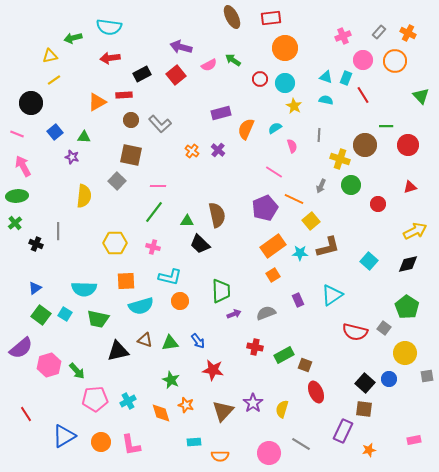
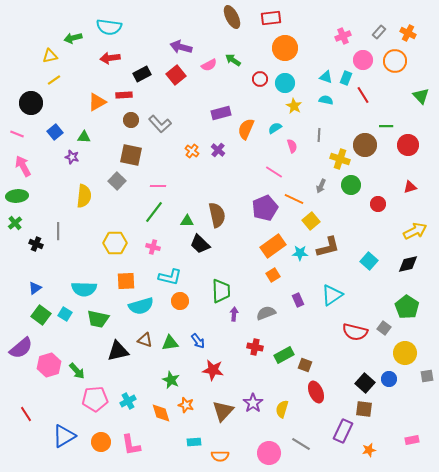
purple arrow at (234, 314): rotated 64 degrees counterclockwise
pink rectangle at (414, 440): moved 2 px left
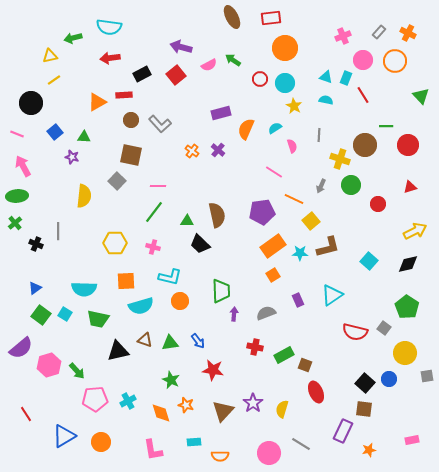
purple pentagon at (265, 208): moved 3 px left, 4 px down; rotated 15 degrees clockwise
pink L-shape at (131, 445): moved 22 px right, 5 px down
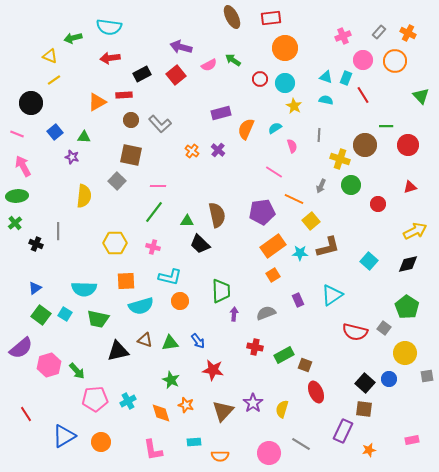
yellow triangle at (50, 56): rotated 35 degrees clockwise
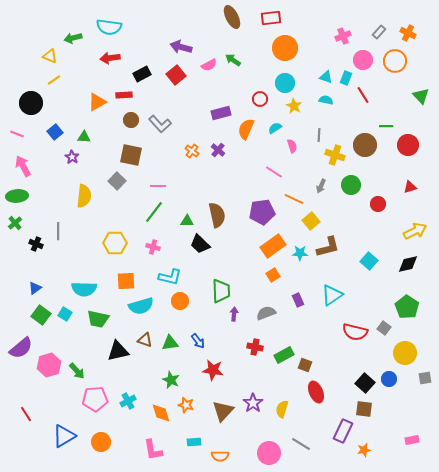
red circle at (260, 79): moved 20 px down
purple star at (72, 157): rotated 16 degrees clockwise
yellow cross at (340, 159): moved 5 px left, 4 px up
gray square at (427, 376): moved 2 px left, 2 px down
orange star at (369, 450): moved 5 px left
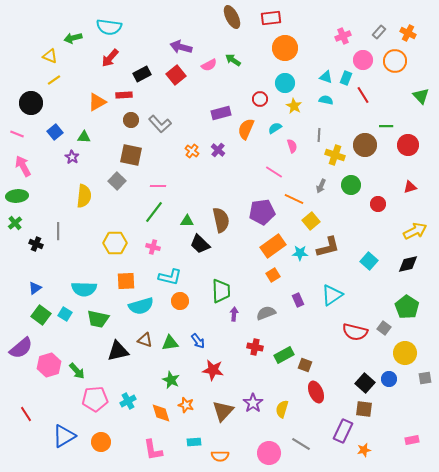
red arrow at (110, 58): rotated 42 degrees counterclockwise
brown semicircle at (217, 215): moved 4 px right, 5 px down
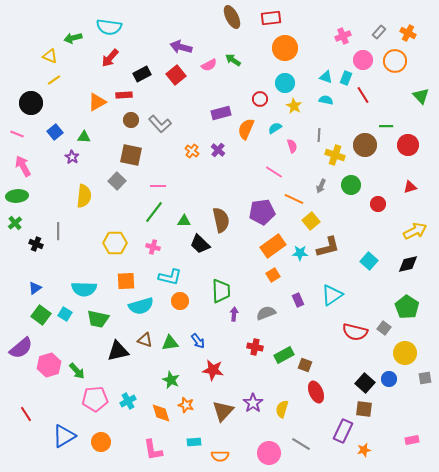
green triangle at (187, 221): moved 3 px left
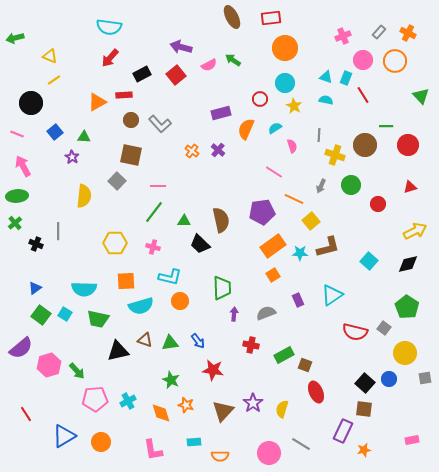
green arrow at (73, 38): moved 58 px left
green trapezoid at (221, 291): moved 1 px right, 3 px up
red cross at (255, 347): moved 4 px left, 2 px up
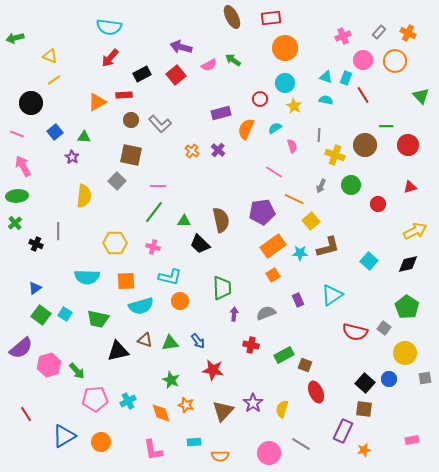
cyan semicircle at (84, 289): moved 3 px right, 12 px up
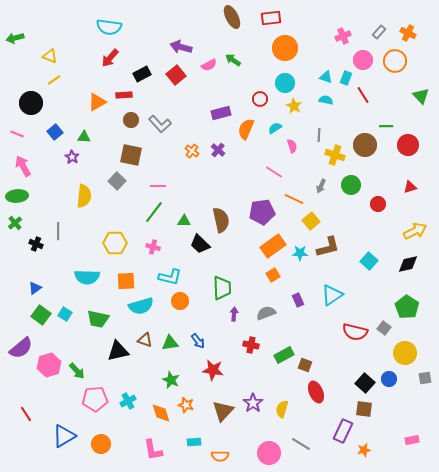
orange circle at (101, 442): moved 2 px down
